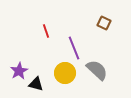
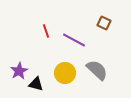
purple line: moved 8 px up; rotated 40 degrees counterclockwise
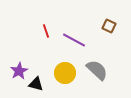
brown square: moved 5 px right, 3 px down
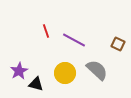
brown square: moved 9 px right, 18 px down
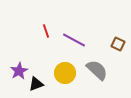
black triangle: rotated 35 degrees counterclockwise
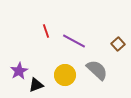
purple line: moved 1 px down
brown square: rotated 24 degrees clockwise
yellow circle: moved 2 px down
black triangle: moved 1 px down
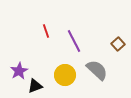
purple line: rotated 35 degrees clockwise
black triangle: moved 1 px left, 1 px down
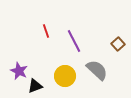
purple star: rotated 18 degrees counterclockwise
yellow circle: moved 1 px down
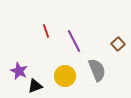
gray semicircle: rotated 25 degrees clockwise
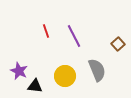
purple line: moved 5 px up
black triangle: rotated 28 degrees clockwise
